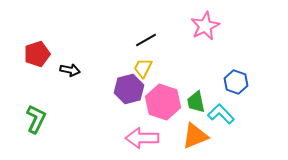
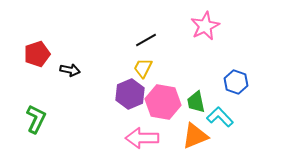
purple hexagon: moved 1 px right, 5 px down; rotated 8 degrees counterclockwise
pink hexagon: rotated 8 degrees counterclockwise
cyan L-shape: moved 1 px left, 3 px down
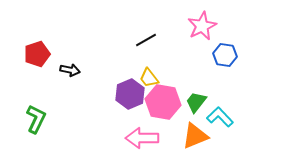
pink star: moved 3 px left
yellow trapezoid: moved 6 px right, 10 px down; rotated 65 degrees counterclockwise
blue hexagon: moved 11 px left, 27 px up; rotated 10 degrees counterclockwise
green trapezoid: rotated 50 degrees clockwise
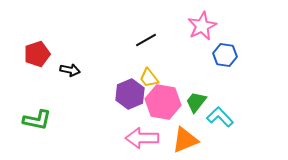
green L-shape: moved 1 px right, 1 px down; rotated 76 degrees clockwise
orange triangle: moved 10 px left, 4 px down
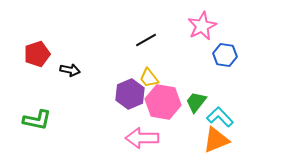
orange triangle: moved 31 px right
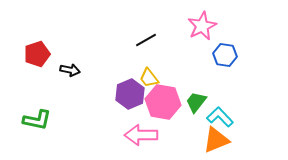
pink arrow: moved 1 px left, 3 px up
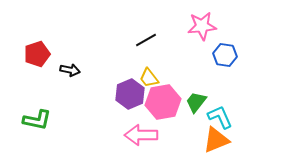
pink star: rotated 20 degrees clockwise
pink hexagon: rotated 20 degrees counterclockwise
cyan L-shape: rotated 20 degrees clockwise
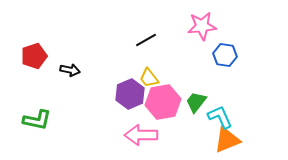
red pentagon: moved 3 px left, 2 px down
orange triangle: moved 11 px right
